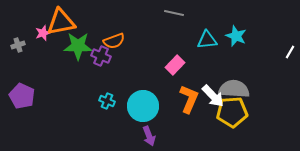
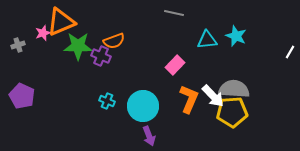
orange triangle: rotated 12 degrees counterclockwise
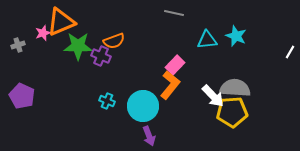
gray semicircle: moved 1 px right, 1 px up
orange L-shape: moved 19 px left, 14 px up; rotated 16 degrees clockwise
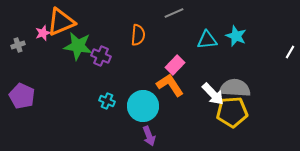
gray line: rotated 36 degrees counterclockwise
orange semicircle: moved 24 px right, 6 px up; rotated 65 degrees counterclockwise
green star: rotated 8 degrees clockwise
orange L-shape: rotated 72 degrees counterclockwise
white arrow: moved 2 px up
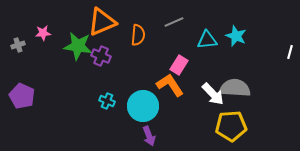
gray line: moved 9 px down
orange triangle: moved 41 px right
pink star: rotated 14 degrees clockwise
white line: rotated 16 degrees counterclockwise
pink rectangle: moved 4 px right; rotated 12 degrees counterclockwise
yellow pentagon: moved 1 px left, 14 px down
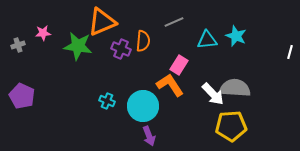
orange semicircle: moved 5 px right, 6 px down
purple cross: moved 20 px right, 7 px up
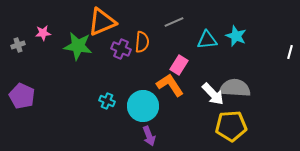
orange semicircle: moved 1 px left, 1 px down
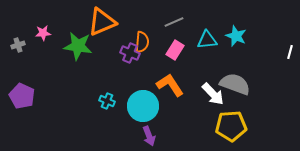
purple cross: moved 9 px right, 4 px down
pink rectangle: moved 4 px left, 15 px up
gray semicircle: moved 4 px up; rotated 16 degrees clockwise
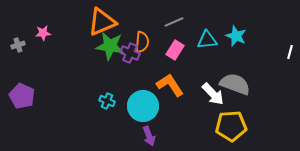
green star: moved 32 px right
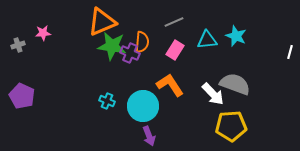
green star: moved 2 px right
